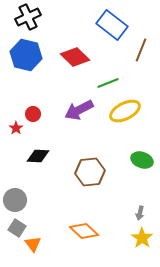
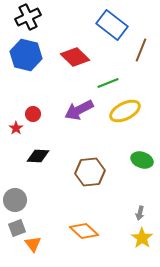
gray square: rotated 36 degrees clockwise
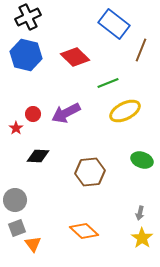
blue rectangle: moved 2 px right, 1 px up
purple arrow: moved 13 px left, 3 px down
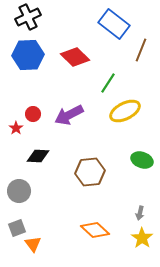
blue hexagon: moved 2 px right; rotated 16 degrees counterclockwise
green line: rotated 35 degrees counterclockwise
purple arrow: moved 3 px right, 2 px down
gray circle: moved 4 px right, 9 px up
orange diamond: moved 11 px right, 1 px up
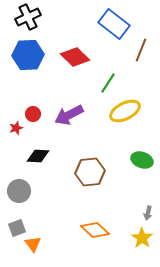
red star: rotated 16 degrees clockwise
gray arrow: moved 8 px right
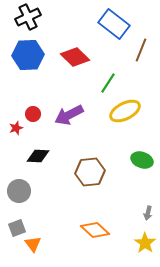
yellow star: moved 3 px right, 5 px down
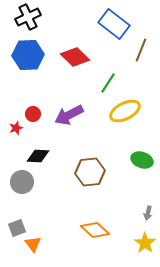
gray circle: moved 3 px right, 9 px up
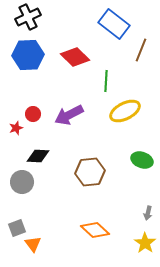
green line: moved 2 px left, 2 px up; rotated 30 degrees counterclockwise
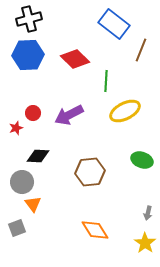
black cross: moved 1 px right, 2 px down; rotated 10 degrees clockwise
red diamond: moved 2 px down
red circle: moved 1 px up
orange diamond: rotated 16 degrees clockwise
orange triangle: moved 40 px up
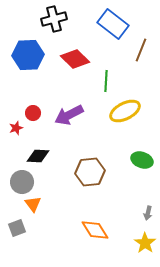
black cross: moved 25 px right
blue rectangle: moved 1 px left
